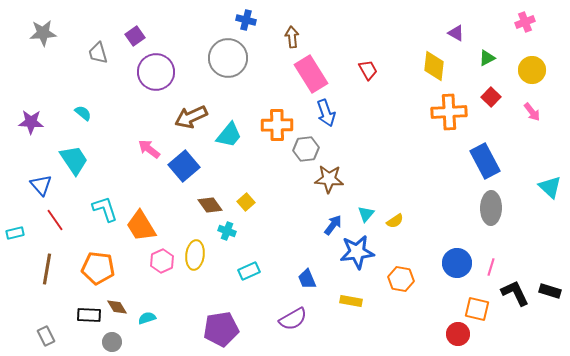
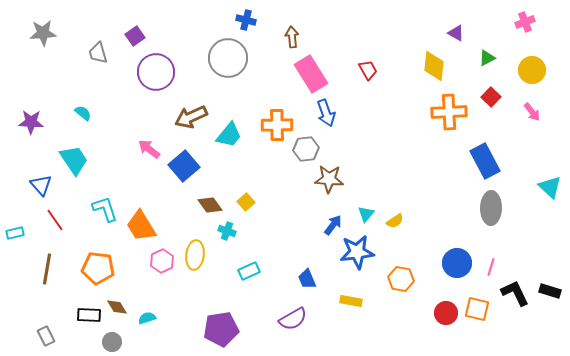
red circle at (458, 334): moved 12 px left, 21 px up
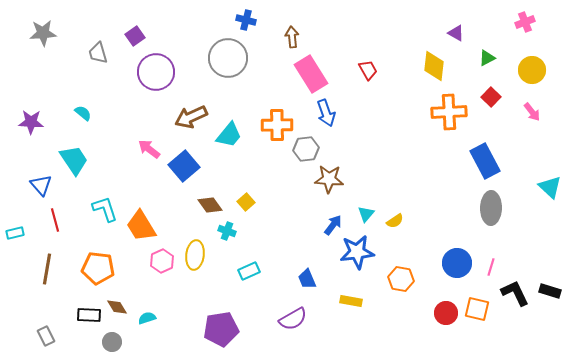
red line at (55, 220): rotated 20 degrees clockwise
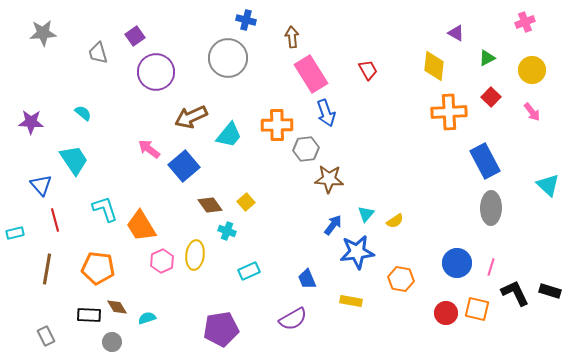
cyan triangle at (550, 187): moved 2 px left, 2 px up
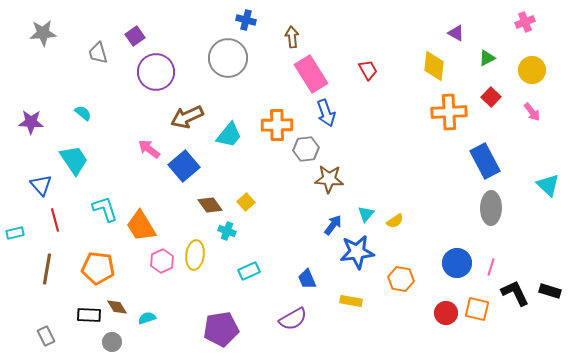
brown arrow at (191, 117): moved 4 px left
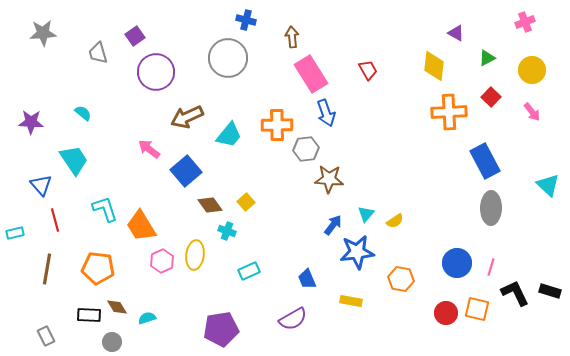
blue square at (184, 166): moved 2 px right, 5 px down
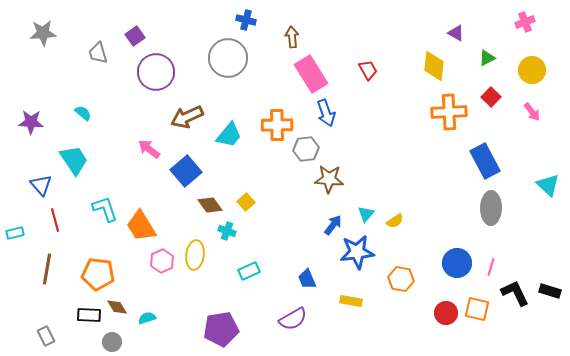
orange pentagon at (98, 268): moved 6 px down
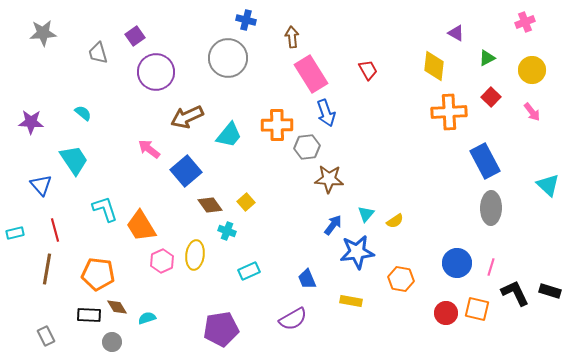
gray hexagon at (306, 149): moved 1 px right, 2 px up
red line at (55, 220): moved 10 px down
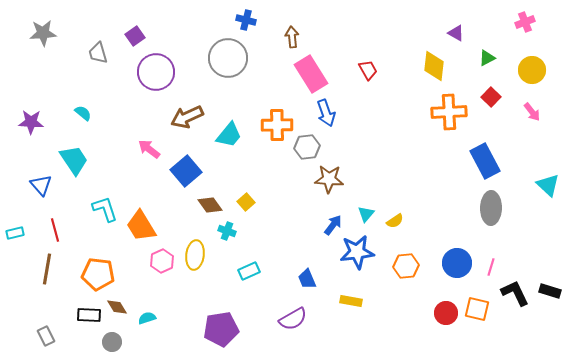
orange hexagon at (401, 279): moved 5 px right, 13 px up; rotated 15 degrees counterclockwise
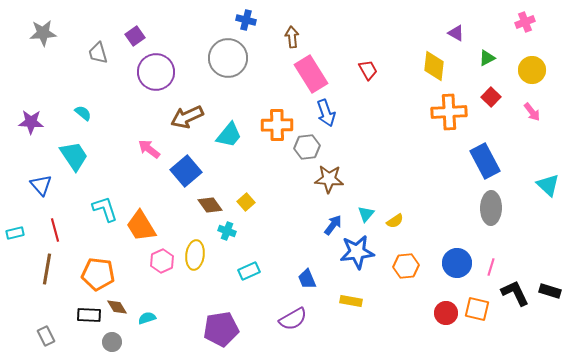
cyan trapezoid at (74, 160): moved 4 px up
